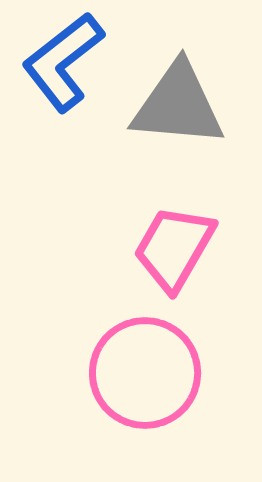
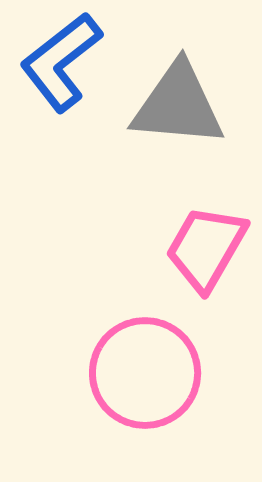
blue L-shape: moved 2 px left
pink trapezoid: moved 32 px right
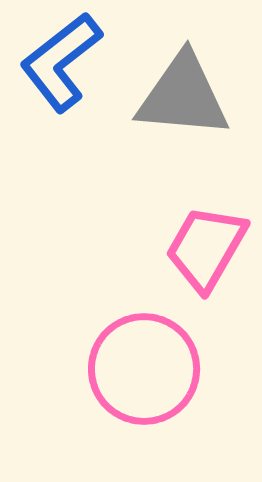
gray triangle: moved 5 px right, 9 px up
pink circle: moved 1 px left, 4 px up
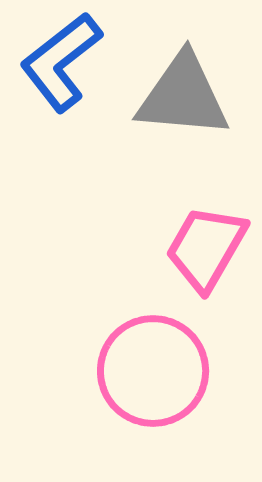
pink circle: moved 9 px right, 2 px down
